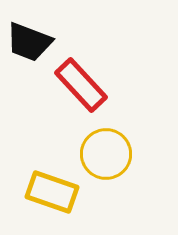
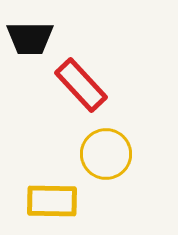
black trapezoid: moved 1 px right, 4 px up; rotated 21 degrees counterclockwise
yellow rectangle: moved 9 px down; rotated 18 degrees counterclockwise
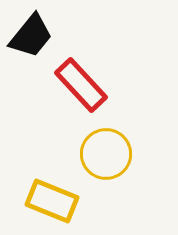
black trapezoid: moved 1 px right, 2 px up; rotated 51 degrees counterclockwise
yellow rectangle: rotated 21 degrees clockwise
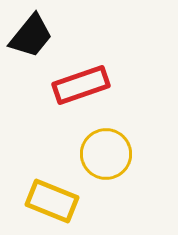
red rectangle: rotated 66 degrees counterclockwise
